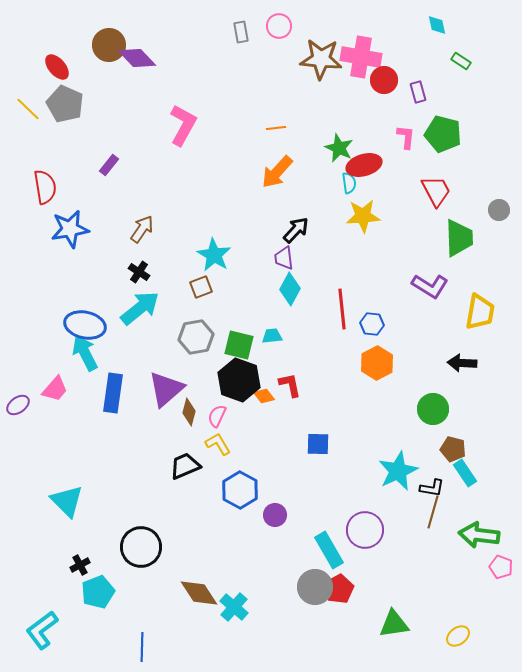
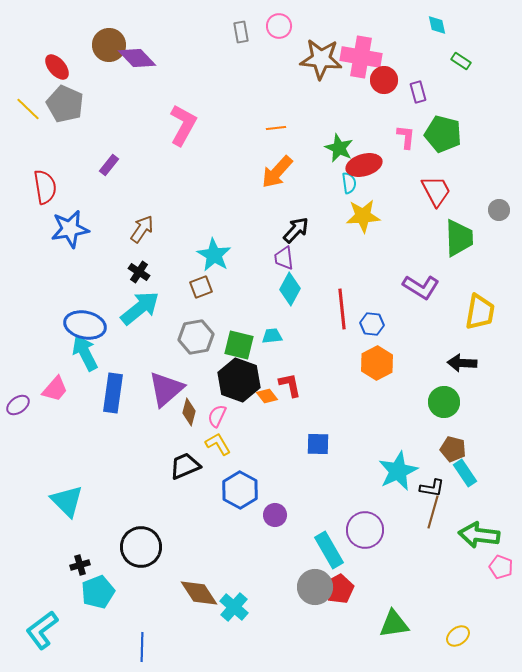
purple L-shape at (430, 286): moved 9 px left, 1 px down
orange diamond at (264, 396): moved 3 px right
green circle at (433, 409): moved 11 px right, 7 px up
black cross at (80, 565): rotated 12 degrees clockwise
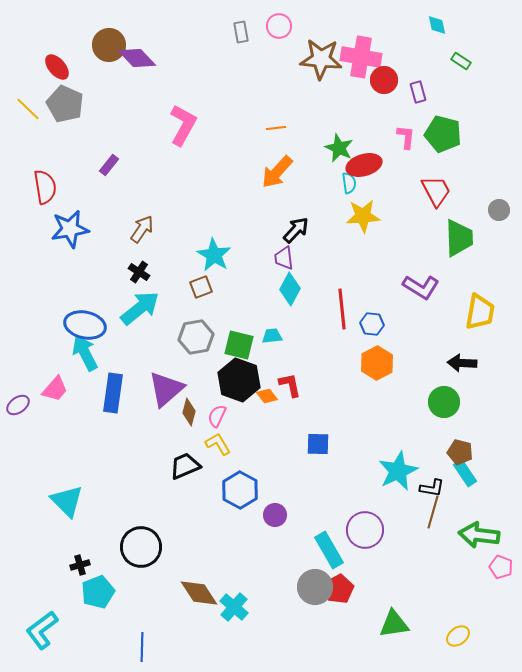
brown pentagon at (453, 449): moved 7 px right, 3 px down
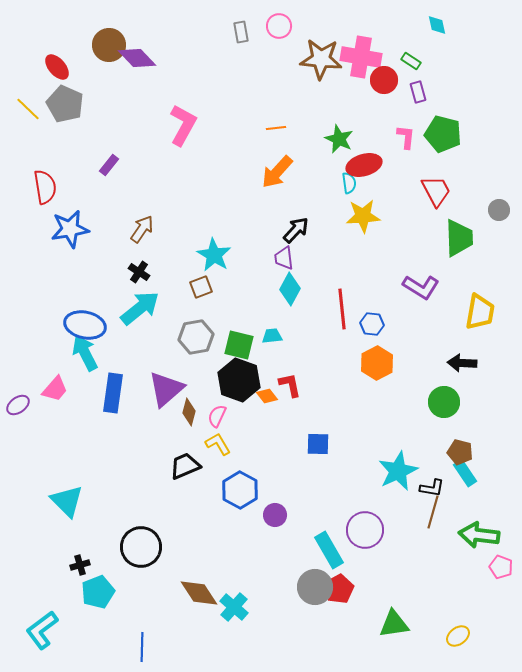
green rectangle at (461, 61): moved 50 px left
green star at (339, 148): moved 9 px up
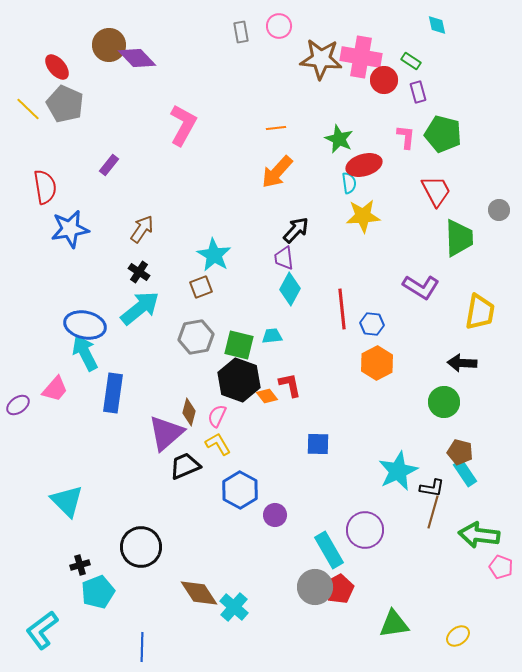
purple triangle at (166, 389): moved 44 px down
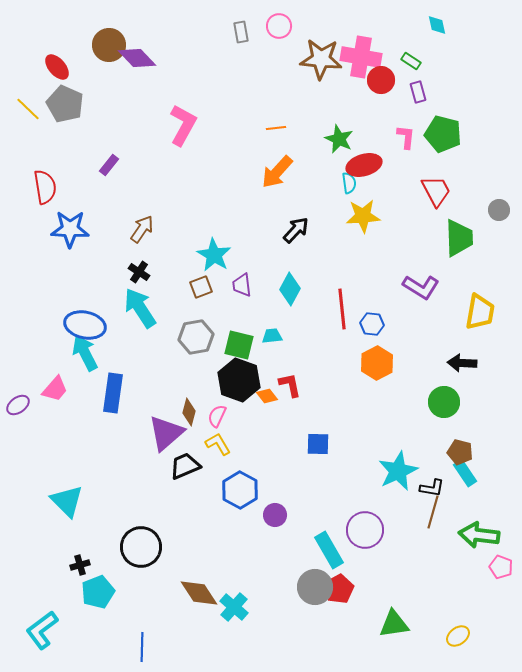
red circle at (384, 80): moved 3 px left
blue star at (70, 229): rotated 12 degrees clockwise
purple trapezoid at (284, 258): moved 42 px left, 27 px down
cyan arrow at (140, 308): rotated 84 degrees counterclockwise
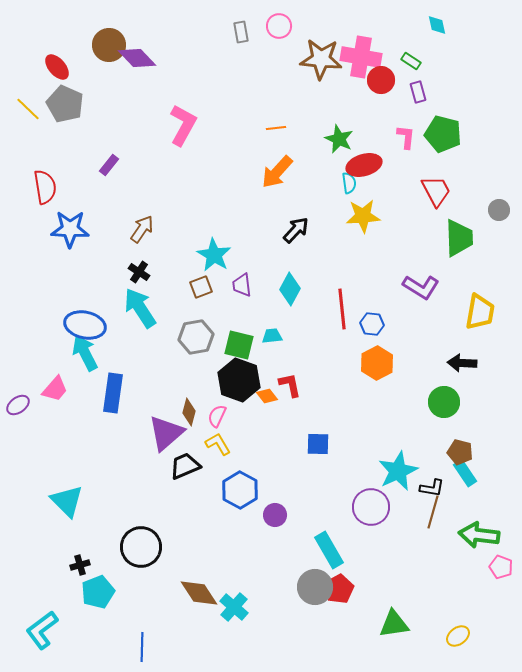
purple circle at (365, 530): moved 6 px right, 23 px up
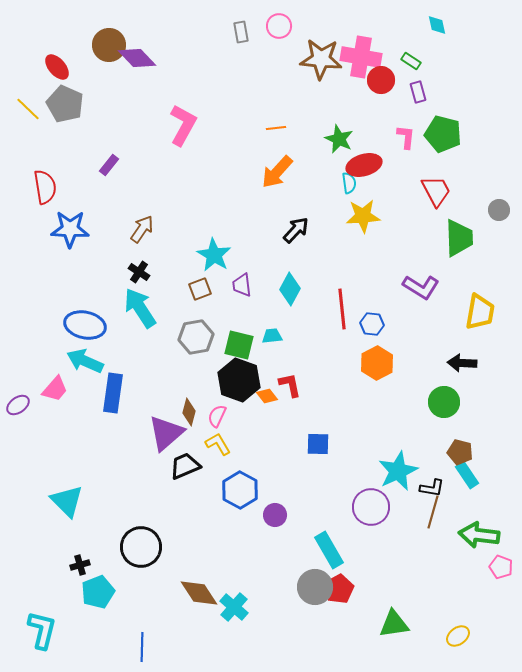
brown square at (201, 287): moved 1 px left, 2 px down
cyan arrow at (85, 353): moved 8 px down; rotated 39 degrees counterclockwise
cyan rectangle at (465, 473): moved 2 px right, 2 px down
cyan L-shape at (42, 630): rotated 141 degrees clockwise
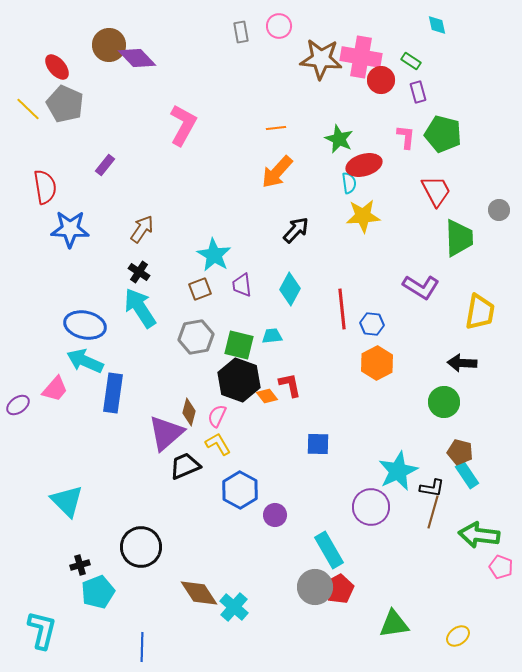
purple rectangle at (109, 165): moved 4 px left
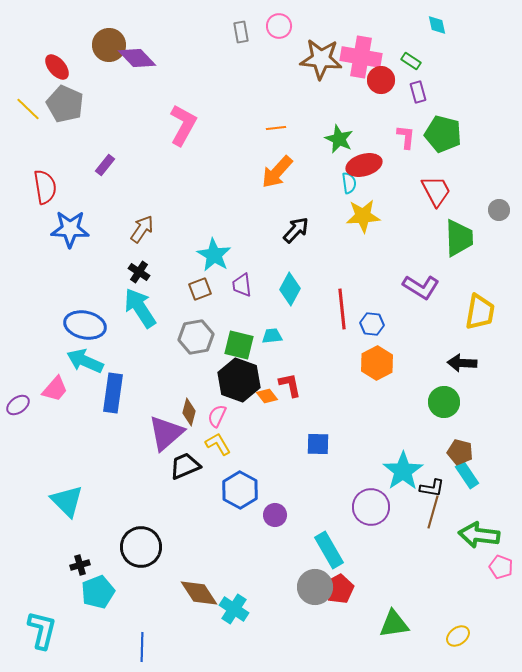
cyan star at (398, 471): moved 5 px right; rotated 9 degrees counterclockwise
cyan cross at (234, 607): moved 2 px down; rotated 8 degrees counterclockwise
